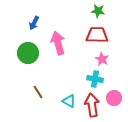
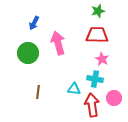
green star: rotated 24 degrees counterclockwise
brown line: rotated 40 degrees clockwise
cyan triangle: moved 5 px right, 12 px up; rotated 24 degrees counterclockwise
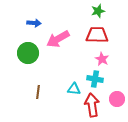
blue arrow: rotated 112 degrees counterclockwise
pink arrow: moved 4 px up; rotated 105 degrees counterclockwise
pink circle: moved 3 px right, 1 px down
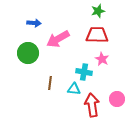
cyan cross: moved 11 px left, 7 px up
brown line: moved 12 px right, 9 px up
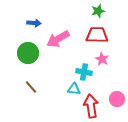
brown line: moved 19 px left, 4 px down; rotated 48 degrees counterclockwise
red arrow: moved 1 px left, 1 px down
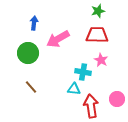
blue arrow: rotated 88 degrees counterclockwise
pink star: moved 1 px left, 1 px down
cyan cross: moved 1 px left
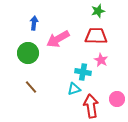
red trapezoid: moved 1 px left, 1 px down
cyan triangle: rotated 24 degrees counterclockwise
